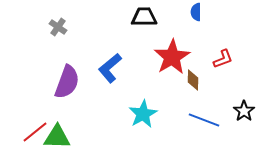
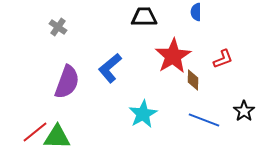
red star: moved 1 px right, 1 px up
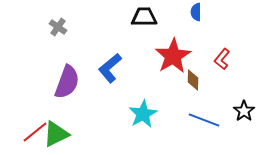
red L-shape: moved 1 px left; rotated 150 degrees clockwise
green triangle: moved 1 px left, 3 px up; rotated 28 degrees counterclockwise
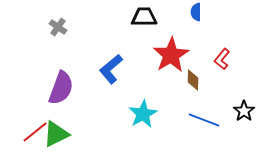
red star: moved 2 px left, 1 px up
blue L-shape: moved 1 px right, 1 px down
purple semicircle: moved 6 px left, 6 px down
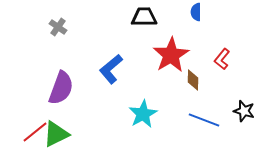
black star: rotated 20 degrees counterclockwise
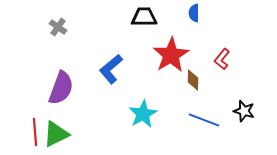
blue semicircle: moved 2 px left, 1 px down
red line: rotated 56 degrees counterclockwise
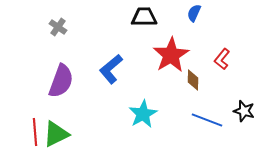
blue semicircle: rotated 24 degrees clockwise
purple semicircle: moved 7 px up
blue line: moved 3 px right
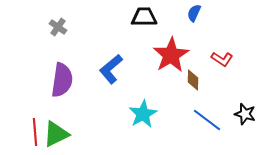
red L-shape: rotated 95 degrees counterclockwise
purple semicircle: moved 1 px right, 1 px up; rotated 12 degrees counterclockwise
black star: moved 1 px right, 3 px down
blue line: rotated 16 degrees clockwise
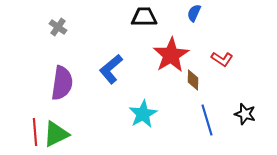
purple semicircle: moved 3 px down
blue line: rotated 36 degrees clockwise
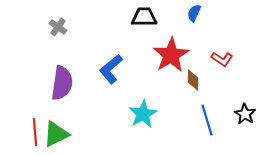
black star: rotated 15 degrees clockwise
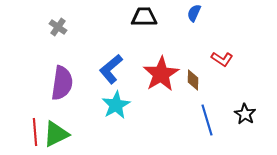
red star: moved 10 px left, 19 px down
cyan star: moved 27 px left, 9 px up
